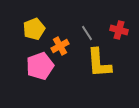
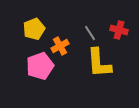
gray line: moved 3 px right
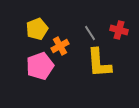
yellow pentagon: moved 3 px right
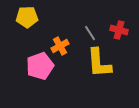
yellow pentagon: moved 10 px left, 12 px up; rotated 20 degrees clockwise
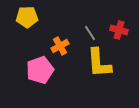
pink pentagon: moved 4 px down
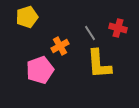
yellow pentagon: rotated 15 degrees counterclockwise
red cross: moved 1 px left, 2 px up
yellow L-shape: moved 1 px down
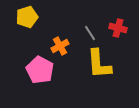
pink pentagon: rotated 24 degrees counterclockwise
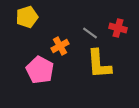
gray line: rotated 21 degrees counterclockwise
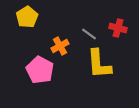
yellow pentagon: rotated 15 degrees counterclockwise
gray line: moved 1 px left, 1 px down
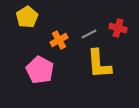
gray line: rotated 63 degrees counterclockwise
orange cross: moved 1 px left, 6 px up
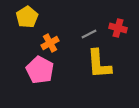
orange cross: moved 9 px left, 3 px down
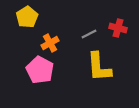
yellow L-shape: moved 3 px down
